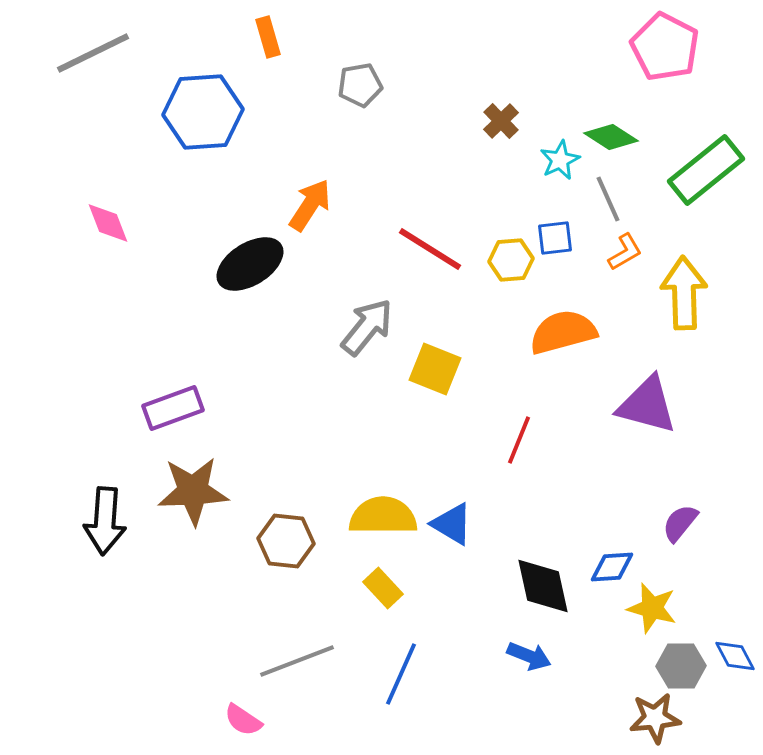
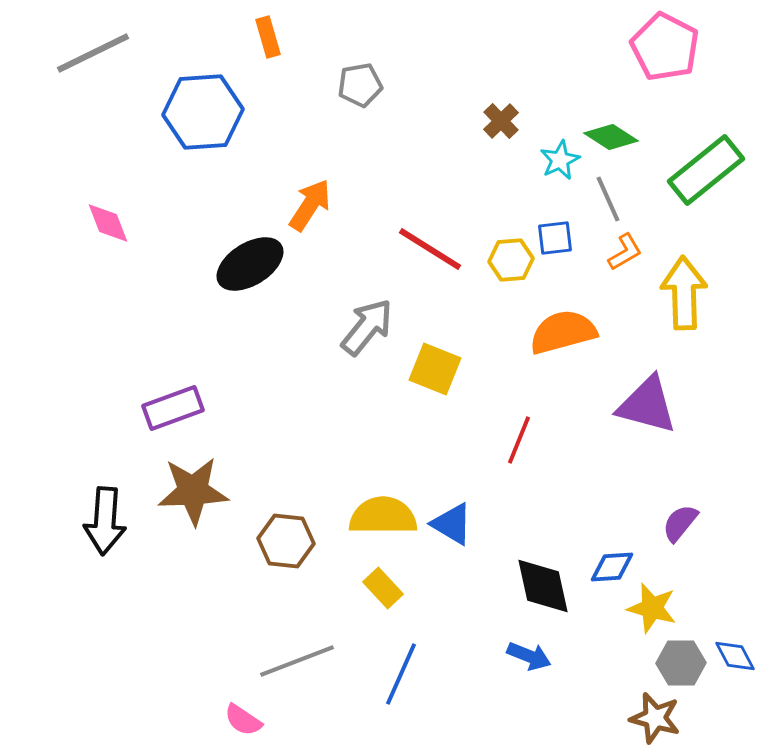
gray hexagon at (681, 666): moved 3 px up
brown star at (655, 718): rotated 21 degrees clockwise
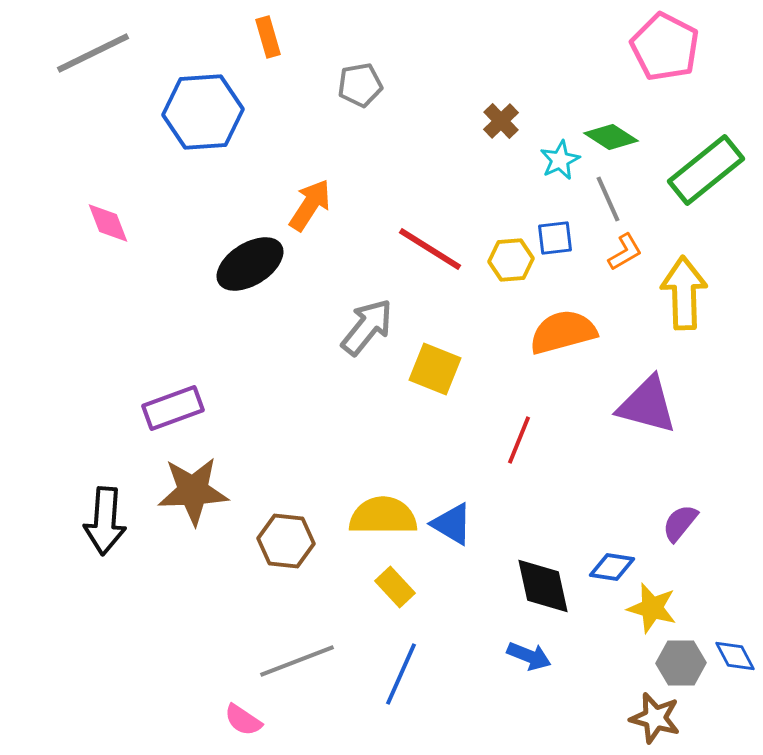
blue diamond at (612, 567): rotated 12 degrees clockwise
yellow rectangle at (383, 588): moved 12 px right, 1 px up
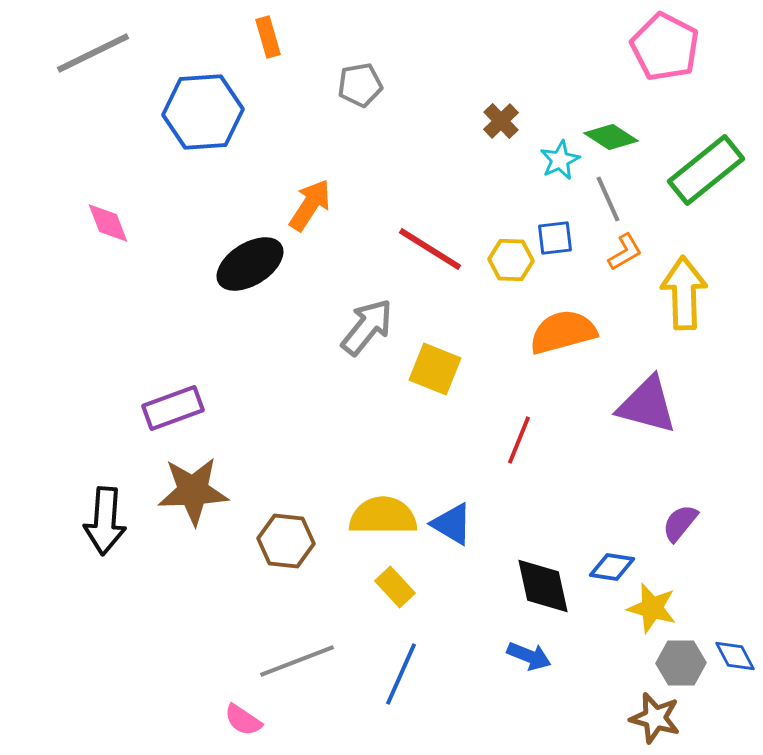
yellow hexagon at (511, 260): rotated 6 degrees clockwise
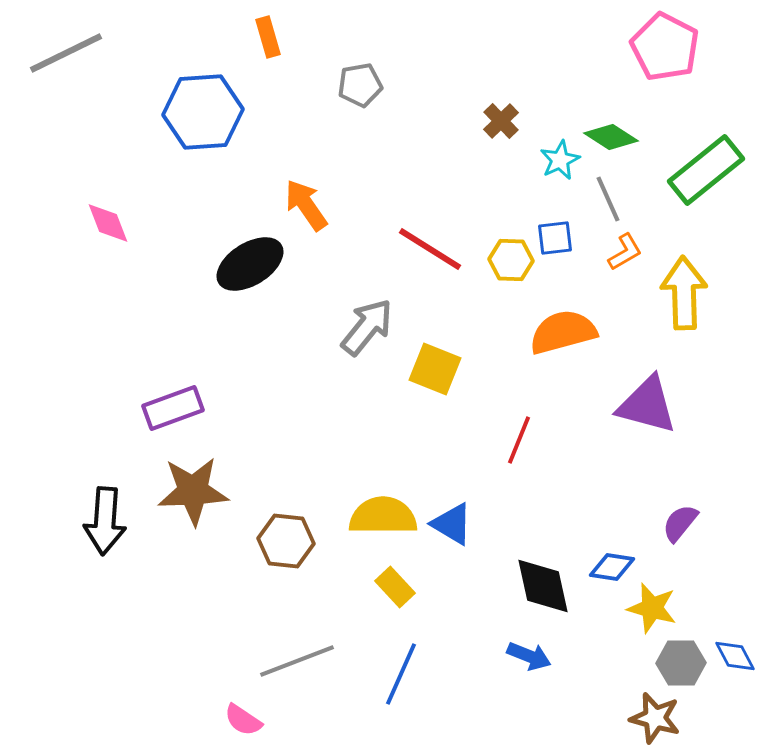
gray line at (93, 53): moved 27 px left
orange arrow at (310, 205): moved 4 px left; rotated 68 degrees counterclockwise
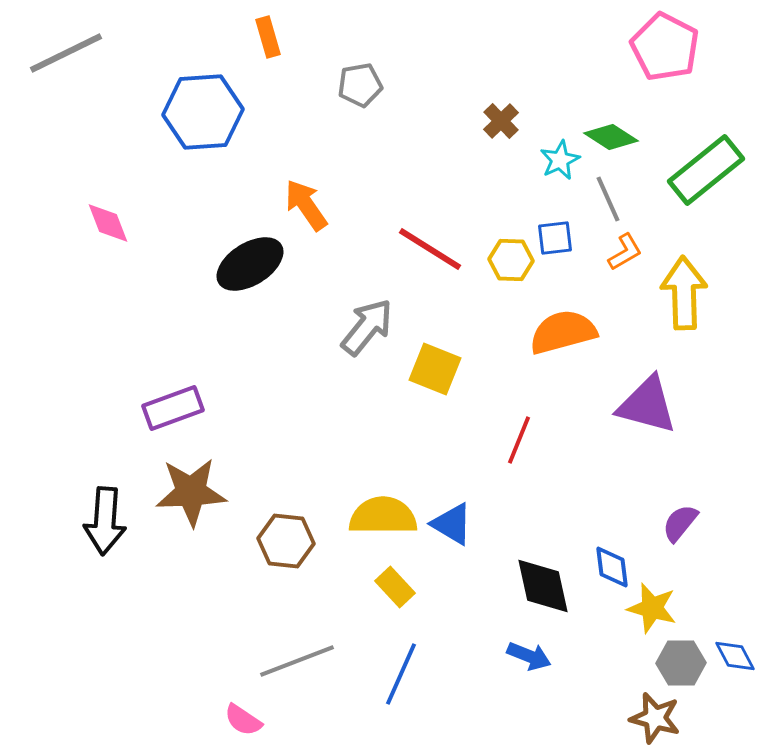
brown star at (193, 491): moved 2 px left, 1 px down
blue diamond at (612, 567): rotated 75 degrees clockwise
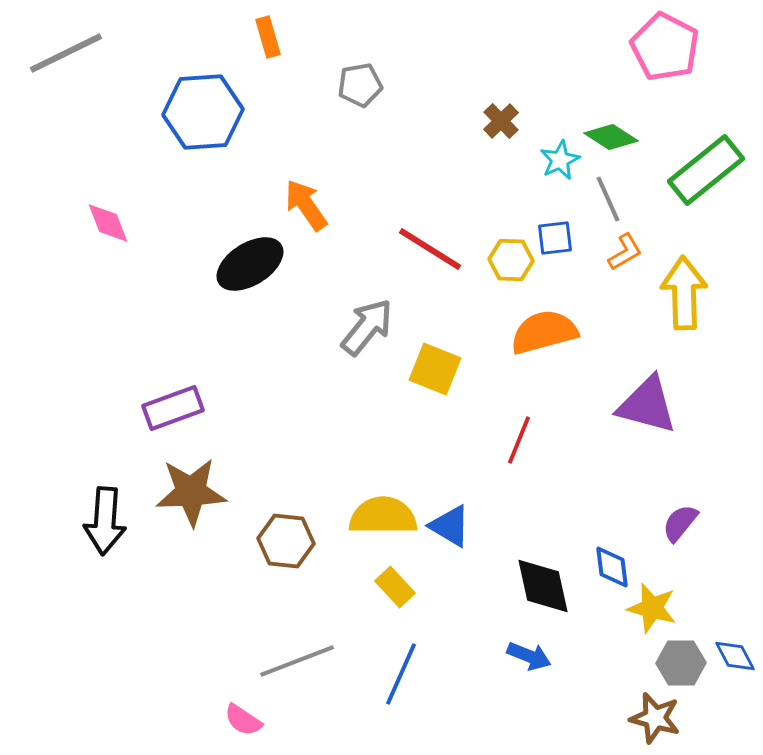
orange semicircle at (563, 332): moved 19 px left
blue triangle at (452, 524): moved 2 px left, 2 px down
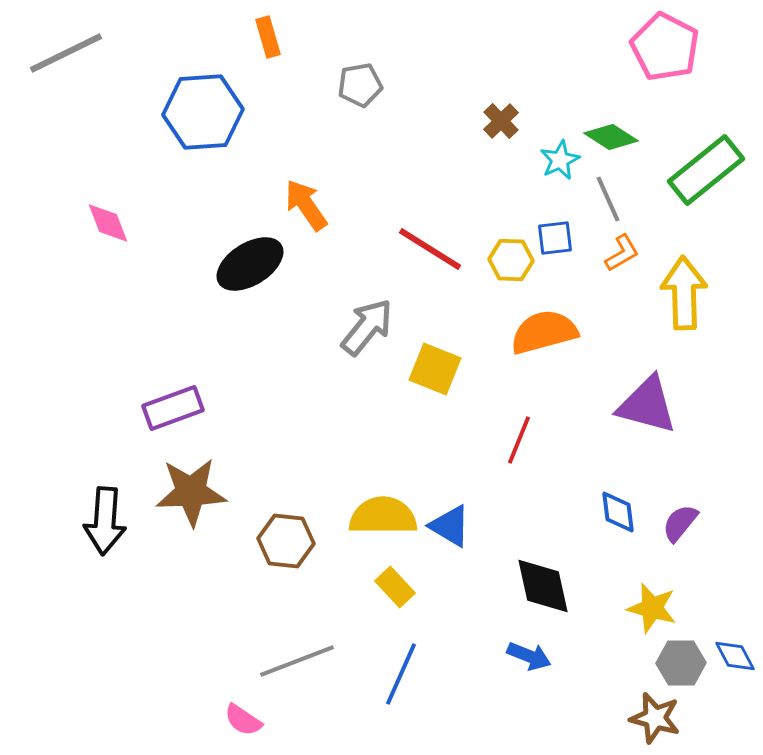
orange L-shape at (625, 252): moved 3 px left, 1 px down
blue diamond at (612, 567): moved 6 px right, 55 px up
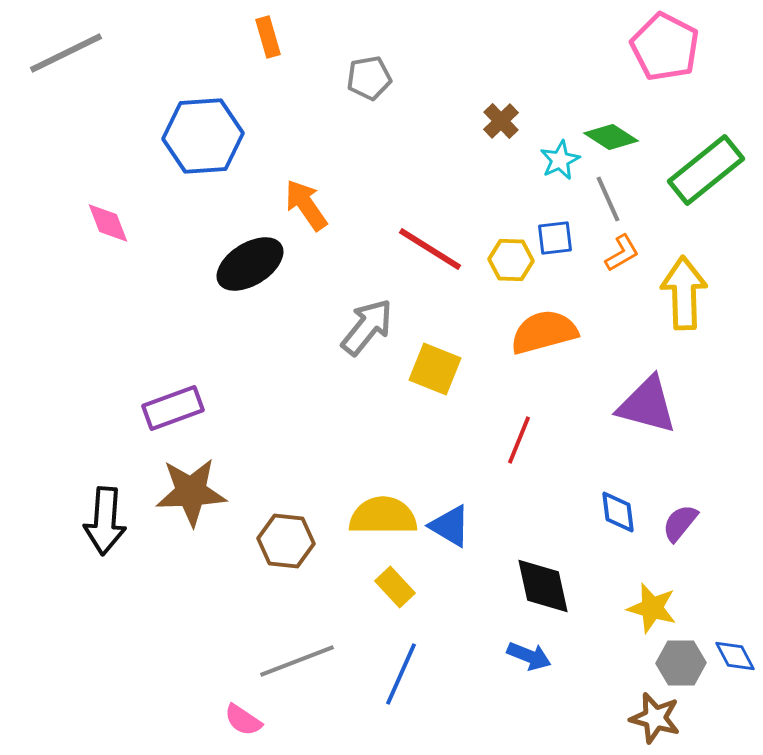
gray pentagon at (360, 85): moved 9 px right, 7 px up
blue hexagon at (203, 112): moved 24 px down
